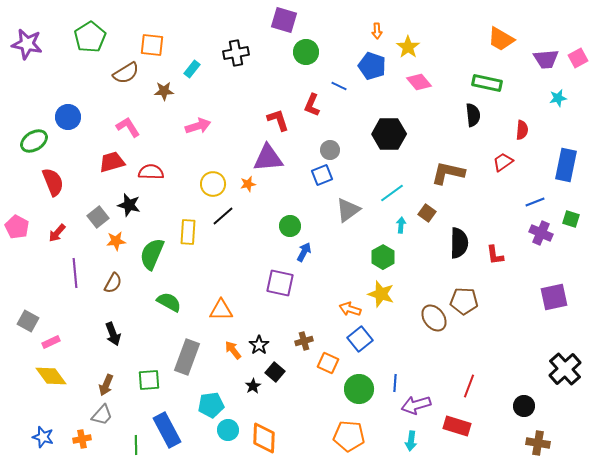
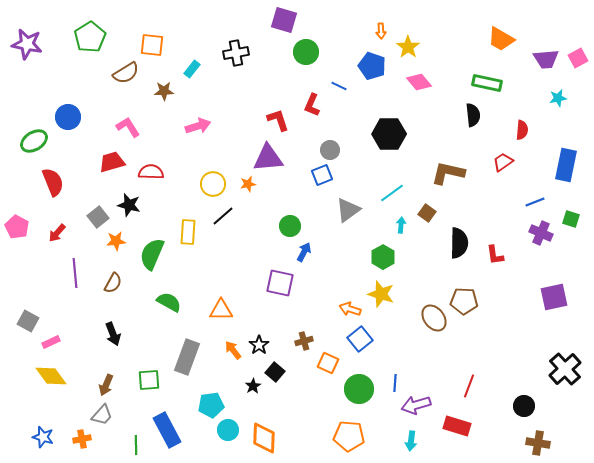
orange arrow at (377, 31): moved 4 px right
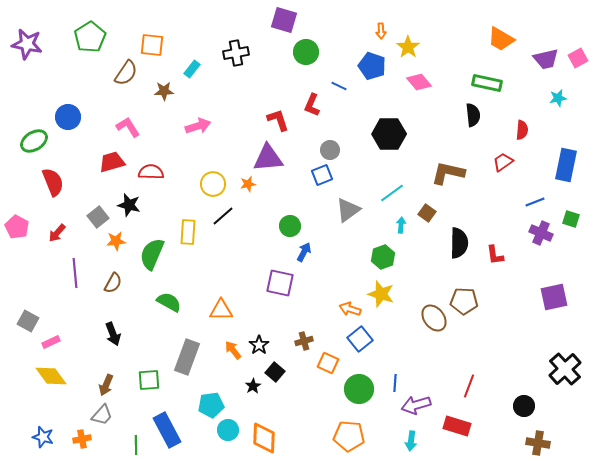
purple trapezoid at (546, 59): rotated 8 degrees counterclockwise
brown semicircle at (126, 73): rotated 24 degrees counterclockwise
green hexagon at (383, 257): rotated 10 degrees clockwise
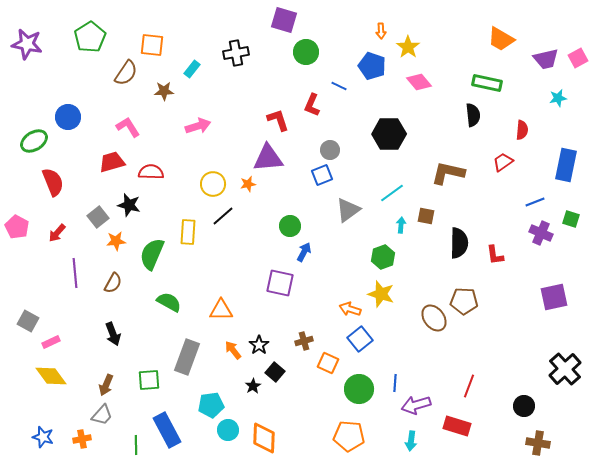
brown square at (427, 213): moved 1 px left, 3 px down; rotated 24 degrees counterclockwise
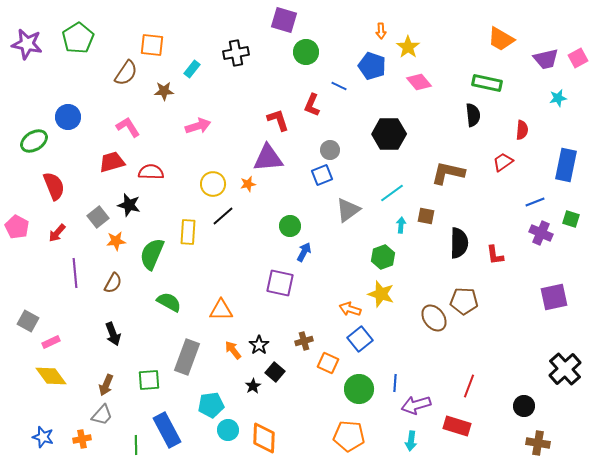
green pentagon at (90, 37): moved 12 px left, 1 px down
red semicircle at (53, 182): moved 1 px right, 4 px down
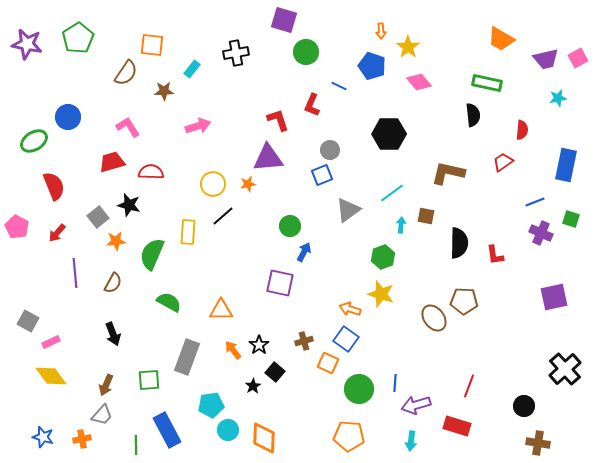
blue square at (360, 339): moved 14 px left; rotated 15 degrees counterclockwise
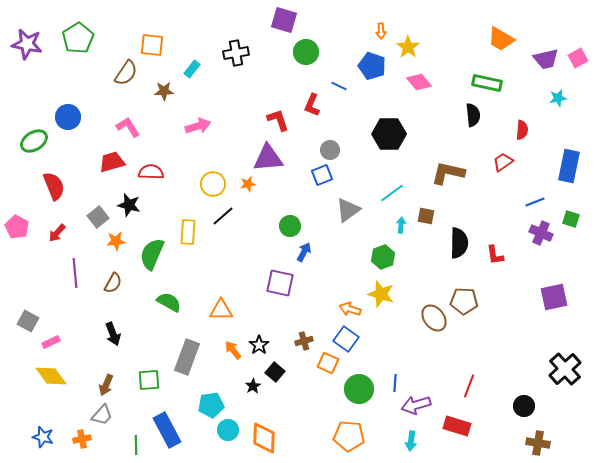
blue rectangle at (566, 165): moved 3 px right, 1 px down
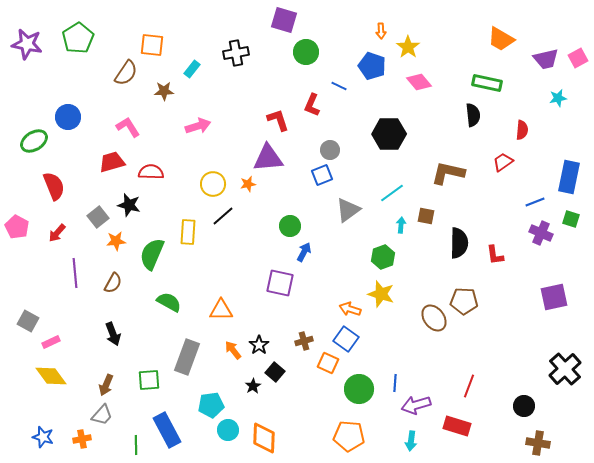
blue rectangle at (569, 166): moved 11 px down
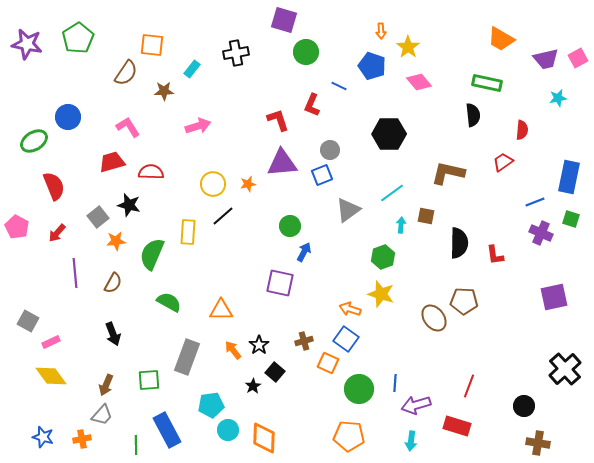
purple triangle at (268, 158): moved 14 px right, 5 px down
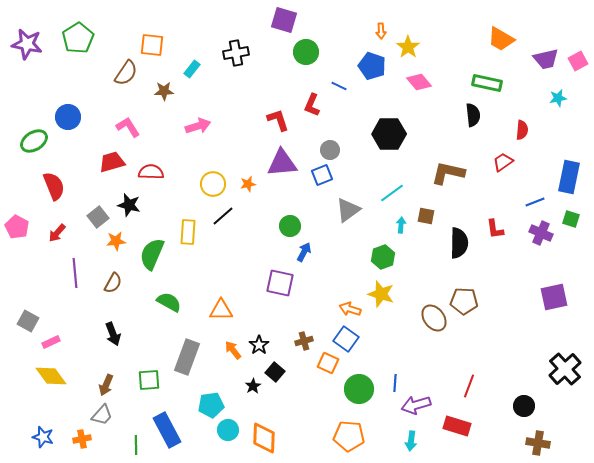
pink square at (578, 58): moved 3 px down
red L-shape at (495, 255): moved 26 px up
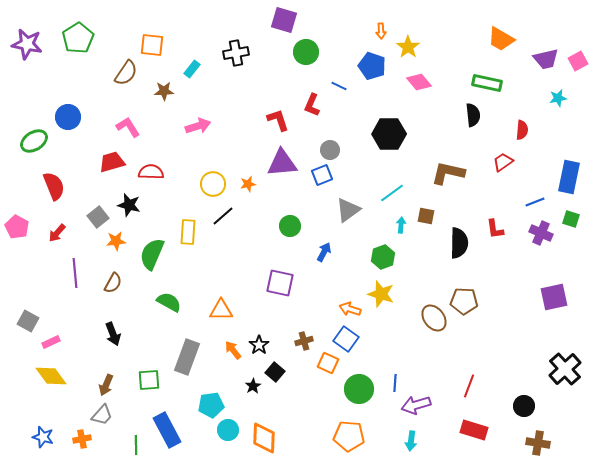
blue arrow at (304, 252): moved 20 px right
red rectangle at (457, 426): moved 17 px right, 4 px down
